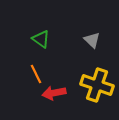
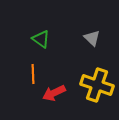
gray triangle: moved 2 px up
orange line: moved 3 px left; rotated 24 degrees clockwise
red arrow: rotated 15 degrees counterclockwise
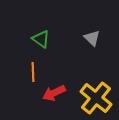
orange line: moved 2 px up
yellow cross: moved 1 px left, 13 px down; rotated 20 degrees clockwise
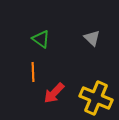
red arrow: rotated 20 degrees counterclockwise
yellow cross: rotated 16 degrees counterclockwise
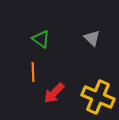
yellow cross: moved 2 px right, 1 px up
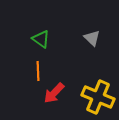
orange line: moved 5 px right, 1 px up
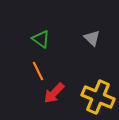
orange line: rotated 24 degrees counterclockwise
